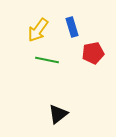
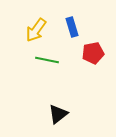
yellow arrow: moved 2 px left
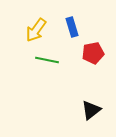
black triangle: moved 33 px right, 4 px up
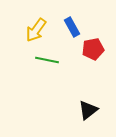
blue rectangle: rotated 12 degrees counterclockwise
red pentagon: moved 4 px up
black triangle: moved 3 px left
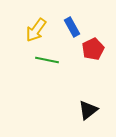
red pentagon: rotated 15 degrees counterclockwise
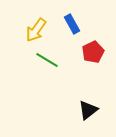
blue rectangle: moved 3 px up
red pentagon: moved 3 px down
green line: rotated 20 degrees clockwise
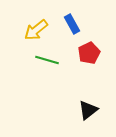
yellow arrow: rotated 15 degrees clockwise
red pentagon: moved 4 px left, 1 px down
green line: rotated 15 degrees counterclockwise
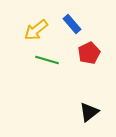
blue rectangle: rotated 12 degrees counterclockwise
black triangle: moved 1 px right, 2 px down
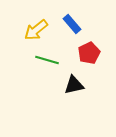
black triangle: moved 15 px left, 27 px up; rotated 25 degrees clockwise
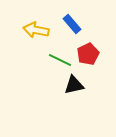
yellow arrow: rotated 50 degrees clockwise
red pentagon: moved 1 px left, 1 px down
green line: moved 13 px right; rotated 10 degrees clockwise
